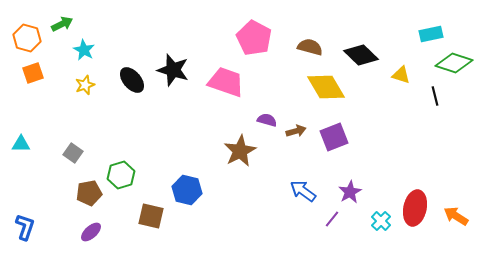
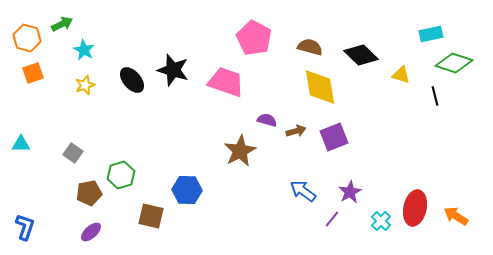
yellow diamond: moved 6 px left; rotated 21 degrees clockwise
blue hexagon: rotated 12 degrees counterclockwise
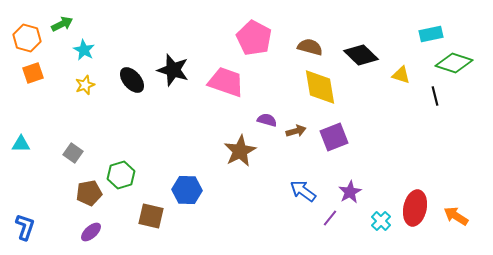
purple line: moved 2 px left, 1 px up
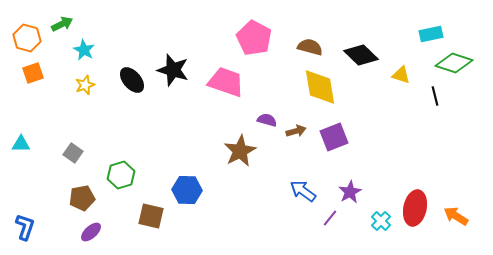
brown pentagon: moved 7 px left, 5 px down
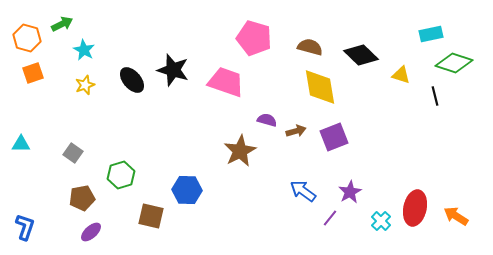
pink pentagon: rotated 12 degrees counterclockwise
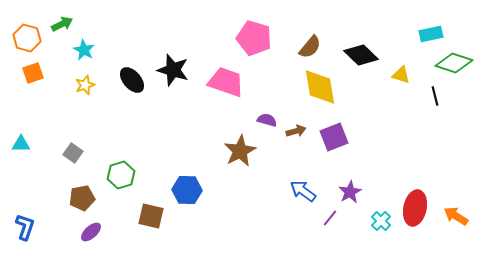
brown semicircle: rotated 115 degrees clockwise
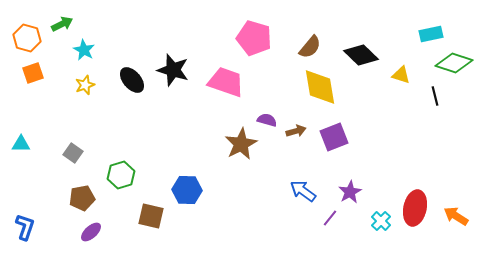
brown star: moved 1 px right, 7 px up
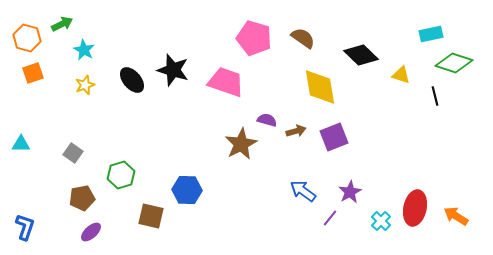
brown semicircle: moved 7 px left, 9 px up; rotated 95 degrees counterclockwise
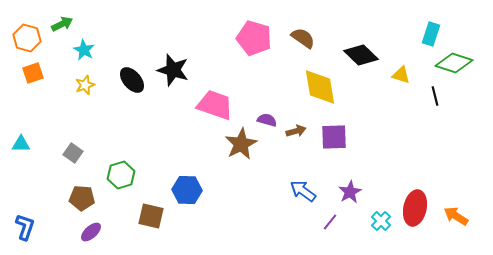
cyan rectangle: rotated 60 degrees counterclockwise
pink trapezoid: moved 11 px left, 23 px down
purple square: rotated 20 degrees clockwise
brown pentagon: rotated 15 degrees clockwise
purple line: moved 4 px down
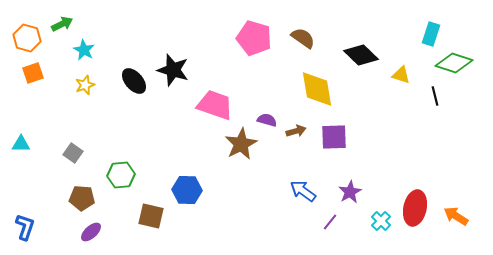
black ellipse: moved 2 px right, 1 px down
yellow diamond: moved 3 px left, 2 px down
green hexagon: rotated 12 degrees clockwise
